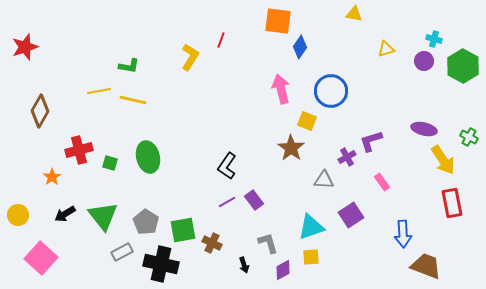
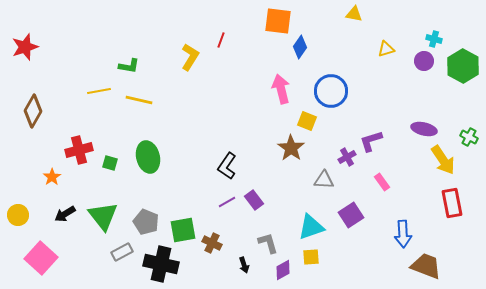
yellow line at (133, 100): moved 6 px right
brown diamond at (40, 111): moved 7 px left
gray pentagon at (146, 222): rotated 10 degrees counterclockwise
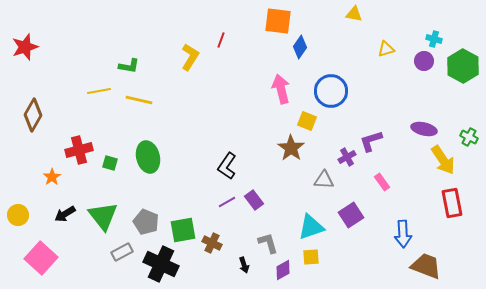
brown diamond at (33, 111): moved 4 px down
black cross at (161, 264): rotated 12 degrees clockwise
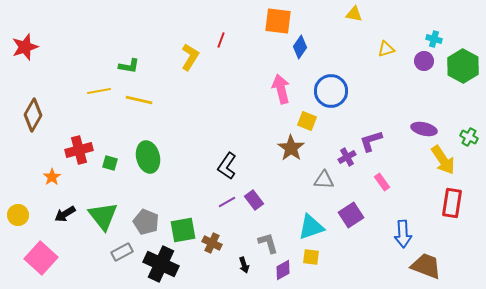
red rectangle at (452, 203): rotated 20 degrees clockwise
yellow square at (311, 257): rotated 12 degrees clockwise
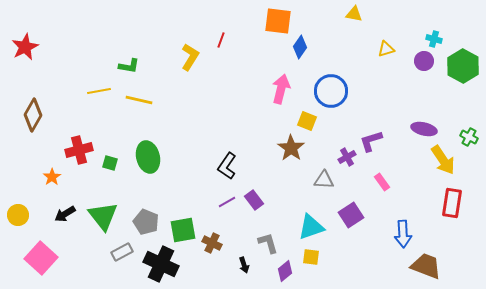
red star at (25, 47): rotated 8 degrees counterclockwise
pink arrow at (281, 89): rotated 28 degrees clockwise
purple diamond at (283, 270): moved 2 px right, 1 px down; rotated 10 degrees counterclockwise
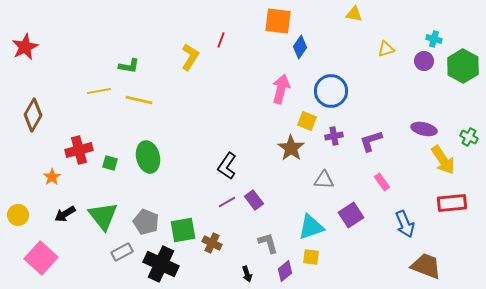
purple cross at (347, 157): moved 13 px left, 21 px up; rotated 18 degrees clockwise
red rectangle at (452, 203): rotated 76 degrees clockwise
blue arrow at (403, 234): moved 2 px right, 10 px up; rotated 20 degrees counterclockwise
black arrow at (244, 265): moved 3 px right, 9 px down
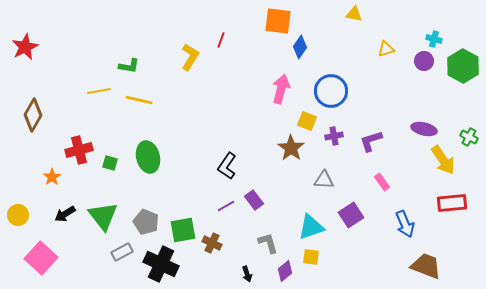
purple line at (227, 202): moved 1 px left, 4 px down
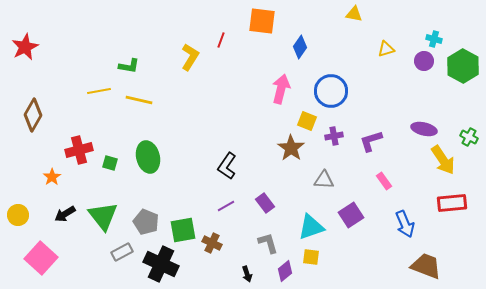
orange square at (278, 21): moved 16 px left
pink rectangle at (382, 182): moved 2 px right, 1 px up
purple rectangle at (254, 200): moved 11 px right, 3 px down
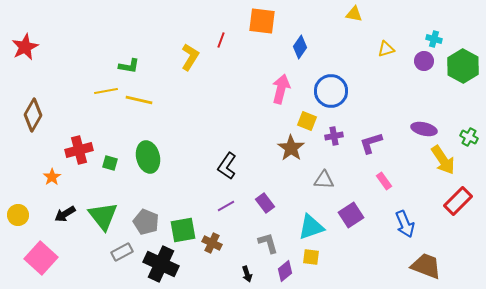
yellow line at (99, 91): moved 7 px right
purple L-shape at (371, 141): moved 2 px down
red rectangle at (452, 203): moved 6 px right, 2 px up; rotated 40 degrees counterclockwise
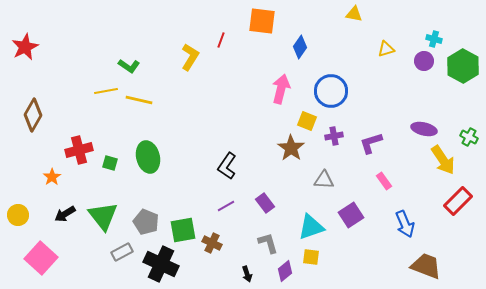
green L-shape at (129, 66): rotated 25 degrees clockwise
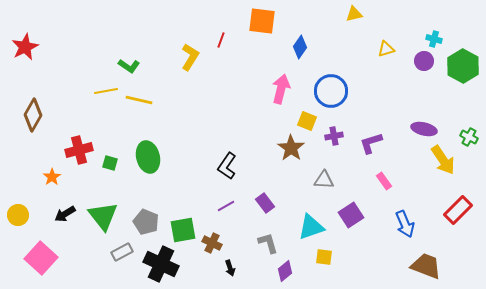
yellow triangle at (354, 14): rotated 24 degrees counterclockwise
red rectangle at (458, 201): moved 9 px down
yellow square at (311, 257): moved 13 px right
black arrow at (247, 274): moved 17 px left, 6 px up
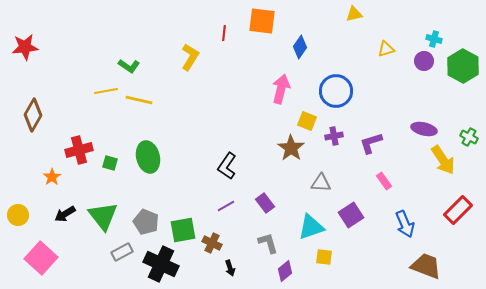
red line at (221, 40): moved 3 px right, 7 px up; rotated 14 degrees counterclockwise
red star at (25, 47): rotated 20 degrees clockwise
blue circle at (331, 91): moved 5 px right
gray triangle at (324, 180): moved 3 px left, 3 px down
